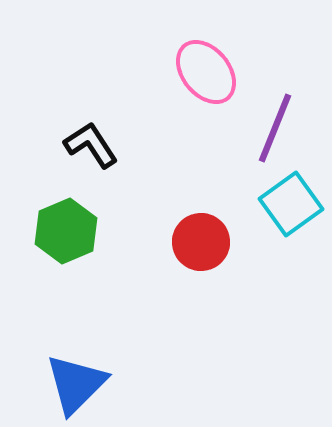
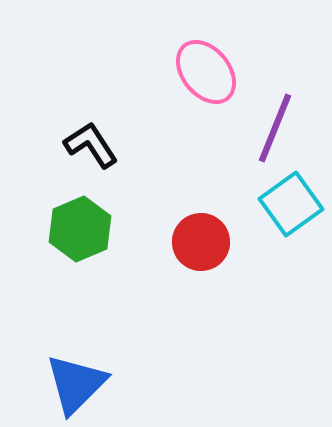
green hexagon: moved 14 px right, 2 px up
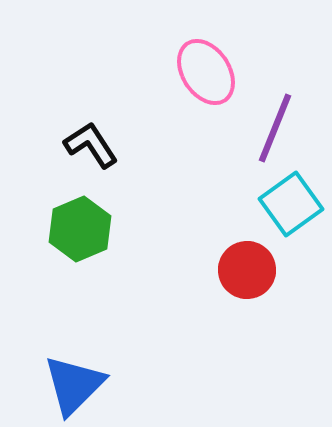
pink ellipse: rotated 6 degrees clockwise
red circle: moved 46 px right, 28 px down
blue triangle: moved 2 px left, 1 px down
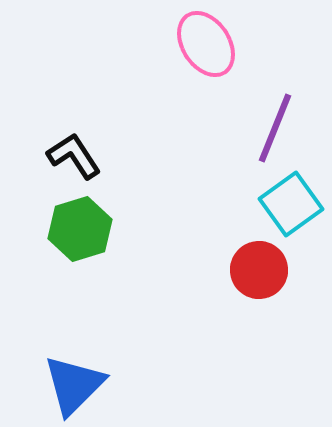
pink ellipse: moved 28 px up
black L-shape: moved 17 px left, 11 px down
green hexagon: rotated 6 degrees clockwise
red circle: moved 12 px right
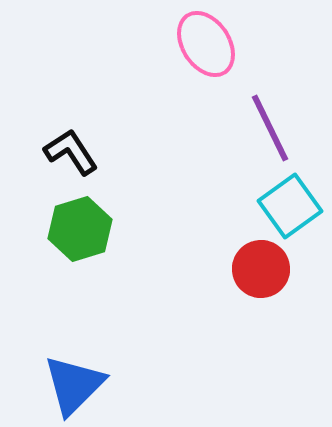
purple line: moved 5 px left; rotated 48 degrees counterclockwise
black L-shape: moved 3 px left, 4 px up
cyan square: moved 1 px left, 2 px down
red circle: moved 2 px right, 1 px up
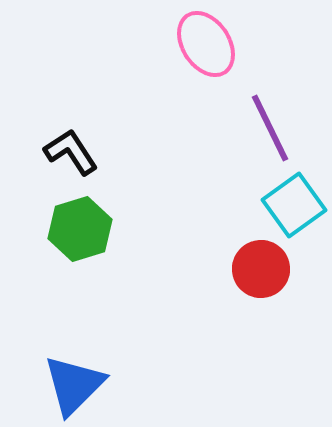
cyan square: moved 4 px right, 1 px up
